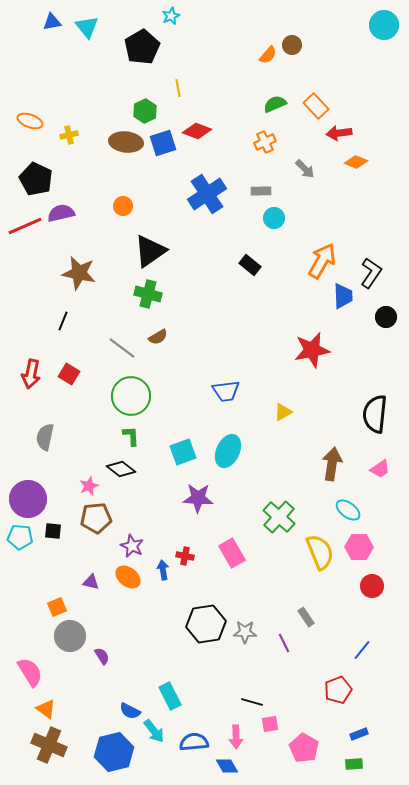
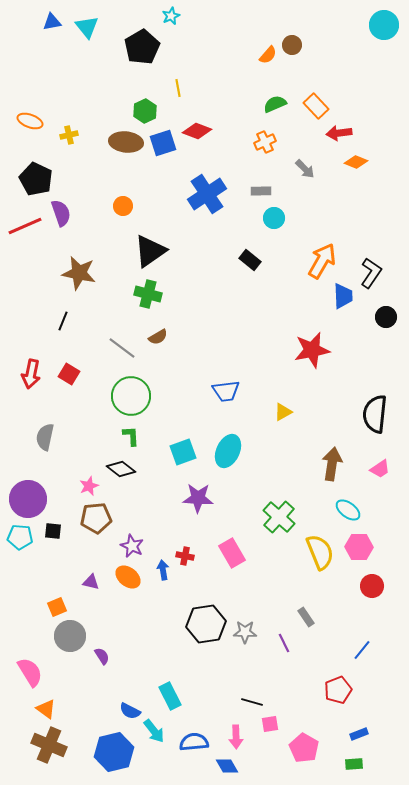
purple semicircle at (61, 213): rotated 84 degrees clockwise
black rectangle at (250, 265): moved 5 px up
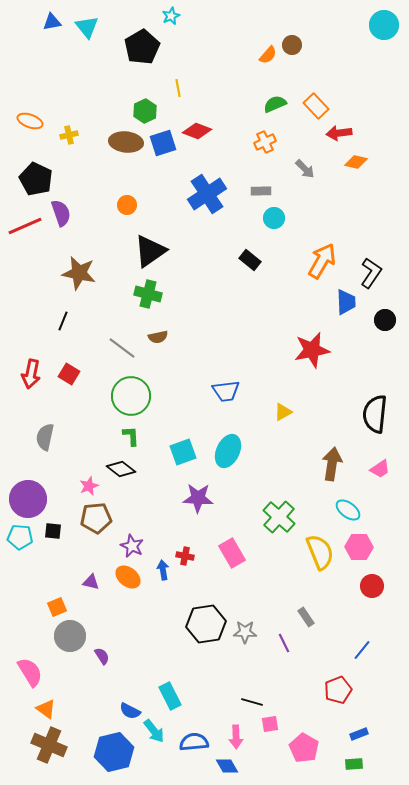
orange diamond at (356, 162): rotated 10 degrees counterclockwise
orange circle at (123, 206): moved 4 px right, 1 px up
blue trapezoid at (343, 296): moved 3 px right, 6 px down
black circle at (386, 317): moved 1 px left, 3 px down
brown semicircle at (158, 337): rotated 18 degrees clockwise
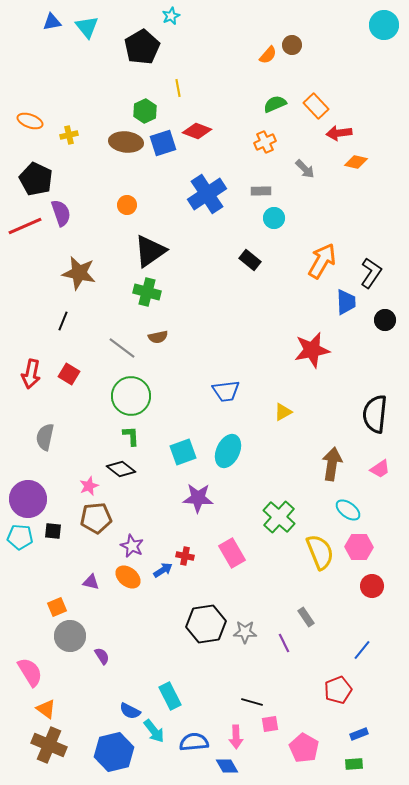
green cross at (148, 294): moved 1 px left, 2 px up
blue arrow at (163, 570): rotated 66 degrees clockwise
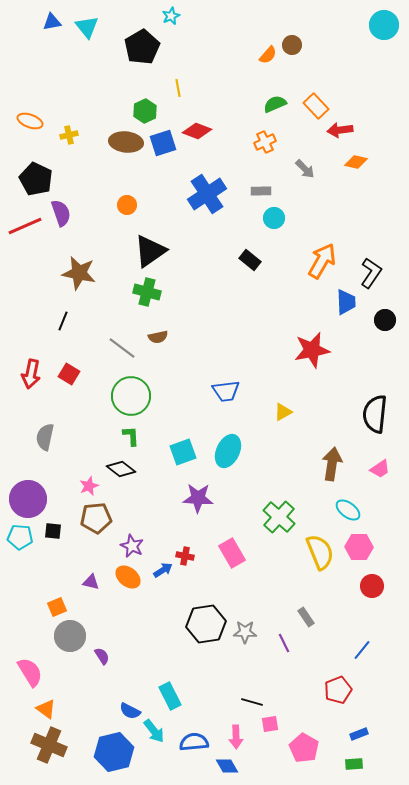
red arrow at (339, 133): moved 1 px right, 3 px up
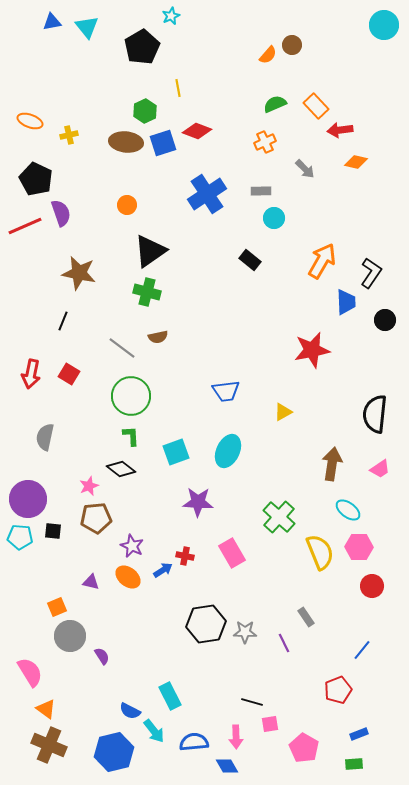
cyan square at (183, 452): moved 7 px left
purple star at (198, 498): moved 4 px down
